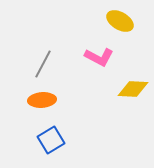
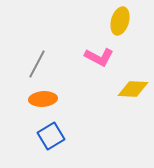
yellow ellipse: rotated 76 degrees clockwise
gray line: moved 6 px left
orange ellipse: moved 1 px right, 1 px up
blue square: moved 4 px up
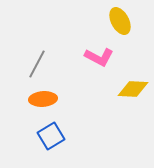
yellow ellipse: rotated 44 degrees counterclockwise
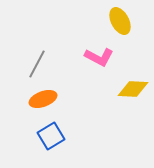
orange ellipse: rotated 16 degrees counterclockwise
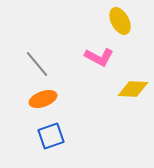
gray line: rotated 68 degrees counterclockwise
blue square: rotated 12 degrees clockwise
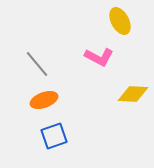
yellow diamond: moved 5 px down
orange ellipse: moved 1 px right, 1 px down
blue square: moved 3 px right
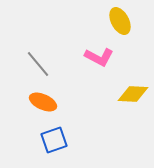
gray line: moved 1 px right
orange ellipse: moved 1 px left, 2 px down; rotated 44 degrees clockwise
blue square: moved 4 px down
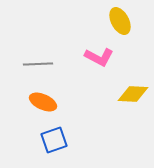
gray line: rotated 52 degrees counterclockwise
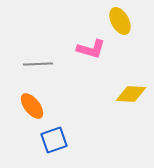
pink L-shape: moved 8 px left, 8 px up; rotated 12 degrees counterclockwise
yellow diamond: moved 2 px left
orange ellipse: moved 11 px left, 4 px down; rotated 28 degrees clockwise
